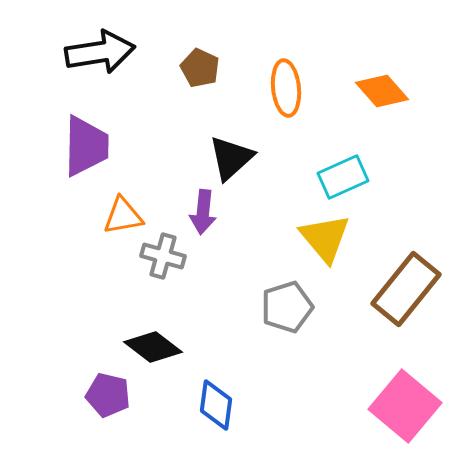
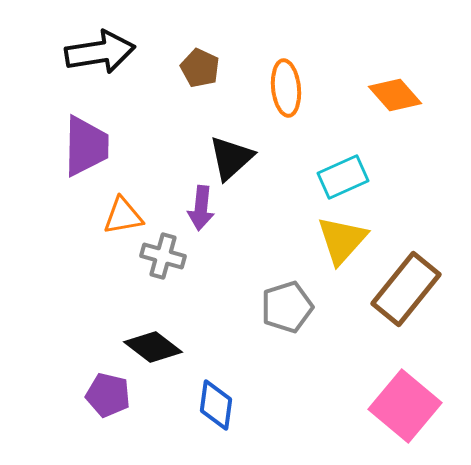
orange diamond: moved 13 px right, 4 px down
purple arrow: moved 2 px left, 4 px up
yellow triangle: moved 17 px right, 2 px down; rotated 22 degrees clockwise
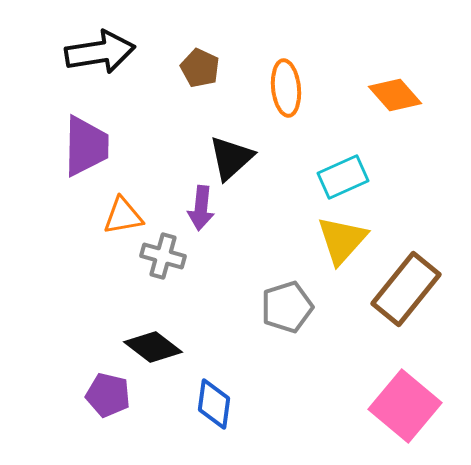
blue diamond: moved 2 px left, 1 px up
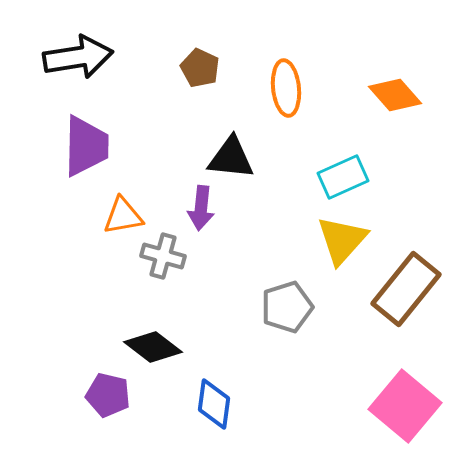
black arrow: moved 22 px left, 5 px down
black triangle: rotated 48 degrees clockwise
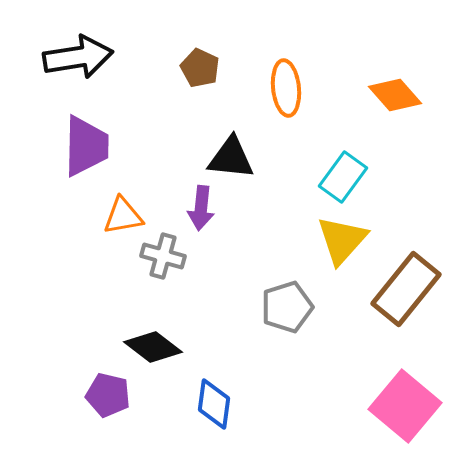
cyan rectangle: rotated 30 degrees counterclockwise
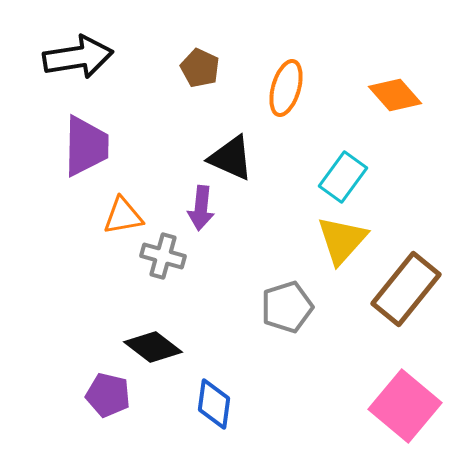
orange ellipse: rotated 22 degrees clockwise
black triangle: rotated 18 degrees clockwise
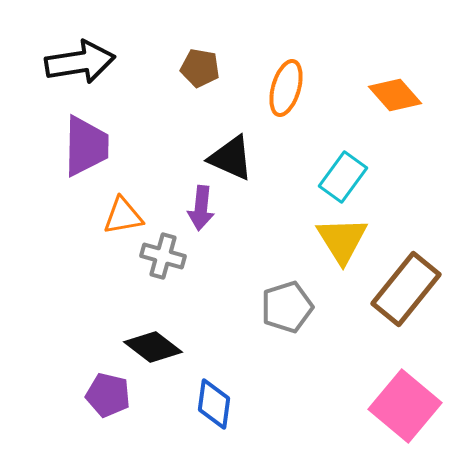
black arrow: moved 2 px right, 5 px down
brown pentagon: rotated 15 degrees counterclockwise
yellow triangle: rotated 14 degrees counterclockwise
